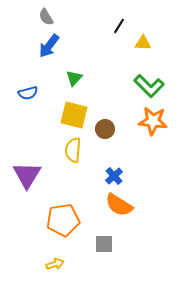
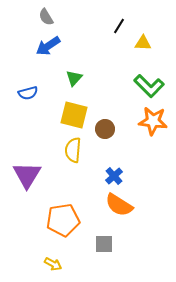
blue arrow: moved 1 px left; rotated 20 degrees clockwise
yellow arrow: moved 2 px left; rotated 48 degrees clockwise
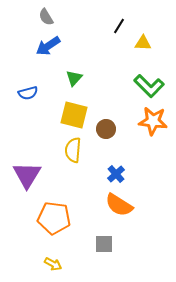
brown circle: moved 1 px right
blue cross: moved 2 px right, 2 px up
orange pentagon: moved 9 px left, 2 px up; rotated 16 degrees clockwise
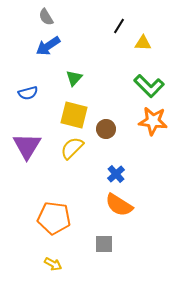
yellow semicircle: moved 1 px left, 2 px up; rotated 40 degrees clockwise
purple triangle: moved 29 px up
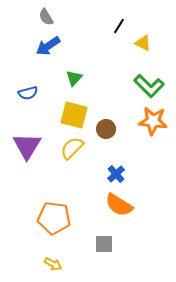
yellow triangle: rotated 24 degrees clockwise
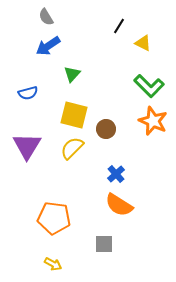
green triangle: moved 2 px left, 4 px up
orange star: rotated 16 degrees clockwise
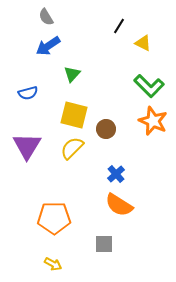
orange pentagon: rotated 8 degrees counterclockwise
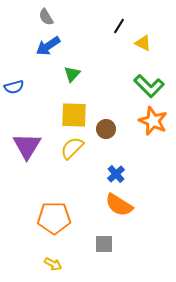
blue semicircle: moved 14 px left, 6 px up
yellow square: rotated 12 degrees counterclockwise
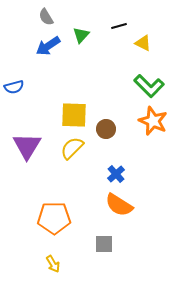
black line: rotated 42 degrees clockwise
green triangle: moved 9 px right, 39 px up
yellow arrow: rotated 30 degrees clockwise
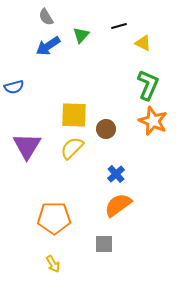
green L-shape: moved 1 px left, 1 px up; rotated 112 degrees counterclockwise
orange semicircle: moved 1 px left; rotated 112 degrees clockwise
